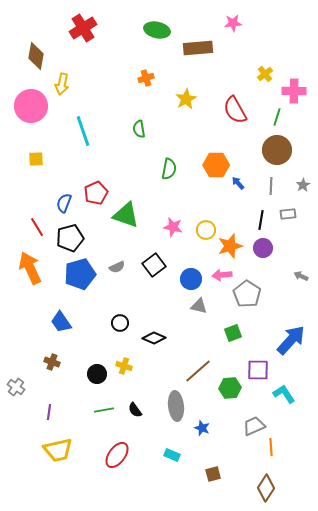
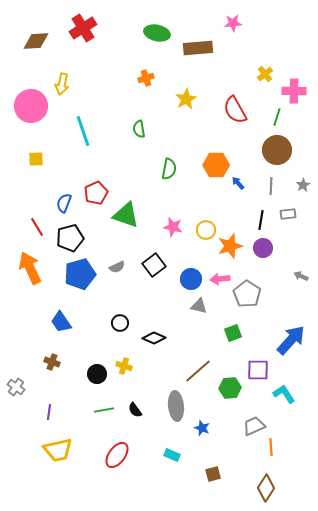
green ellipse at (157, 30): moved 3 px down
brown diamond at (36, 56): moved 15 px up; rotated 76 degrees clockwise
pink arrow at (222, 275): moved 2 px left, 4 px down
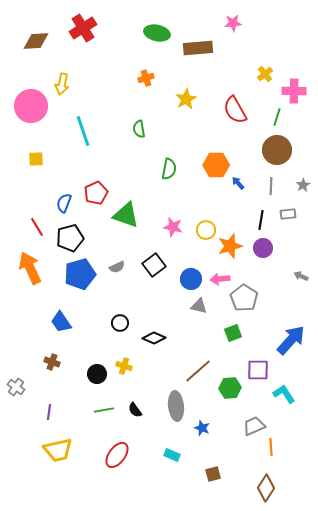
gray pentagon at (247, 294): moved 3 px left, 4 px down
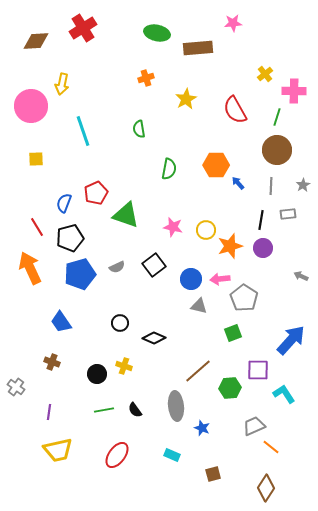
orange line at (271, 447): rotated 48 degrees counterclockwise
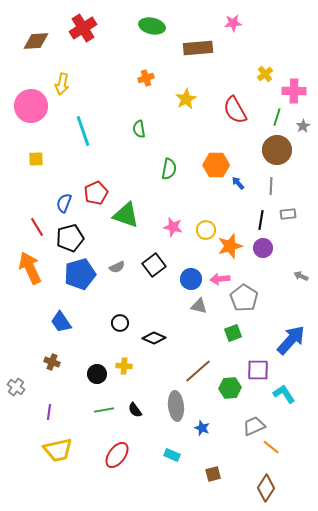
green ellipse at (157, 33): moved 5 px left, 7 px up
gray star at (303, 185): moved 59 px up
yellow cross at (124, 366): rotated 14 degrees counterclockwise
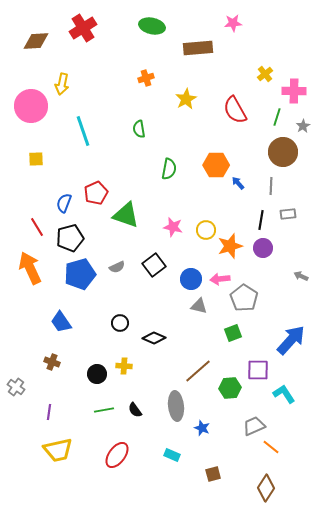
brown circle at (277, 150): moved 6 px right, 2 px down
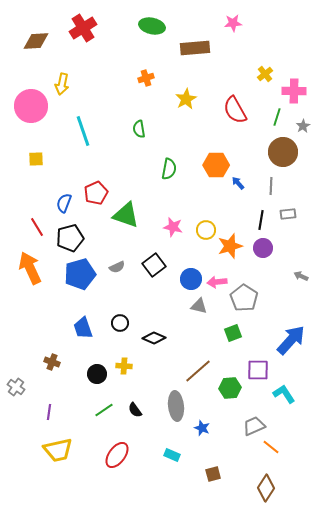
brown rectangle at (198, 48): moved 3 px left
pink arrow at (220, 279): moved 3 px left, 3 px down
blue trapezoid at (61, 322): moved 22 px right, 6 px down; rotated 15 degrees clockwise
green line at (104, 410): rotated 24 degrees counterclockwise
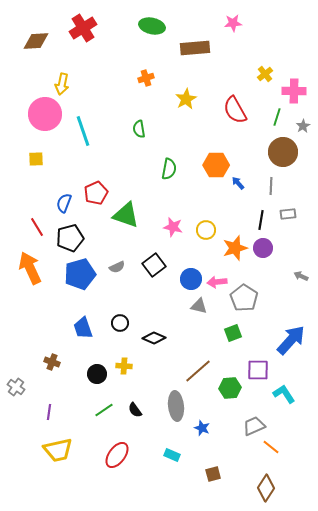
pink circle at (31, 106): moved 14 px right, 8 px down
orange star at (230, 246): moved 5 px right, 2 px down
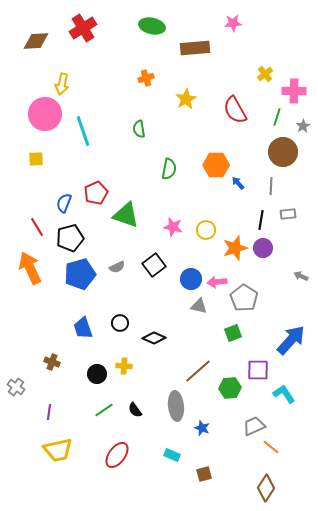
brown square at (213, 474): moved 9 px left
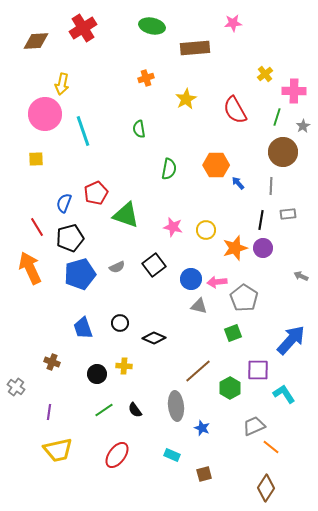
green hexagon at (230, 388): rotated 25 degrees counterclockwise
